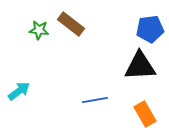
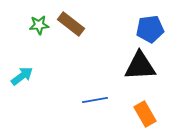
green star: moved 5 px up; rotated 12 degrees counterclockwise
cyan arrow: moved 3 px right, 15 px up
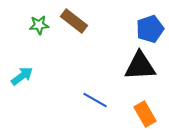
brown rectangle: moved 3 px right, 3 px up
blue pentagon: rotated 12 degrees counterclockwise
blue line: rotated 40 degrees clockwise
